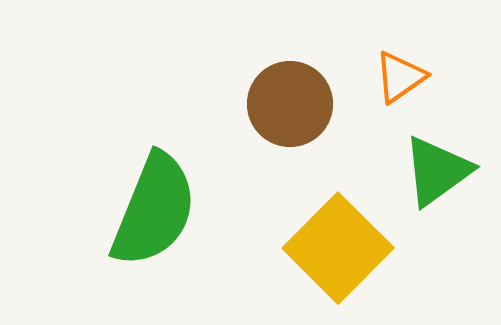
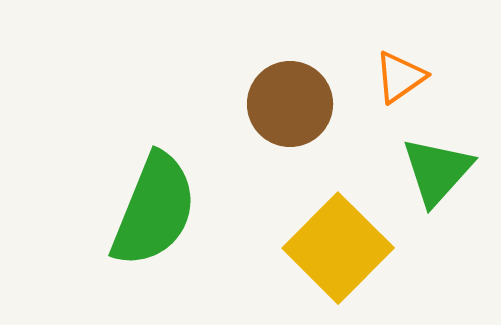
green triangle: rotated 12 degrees counterclockwise
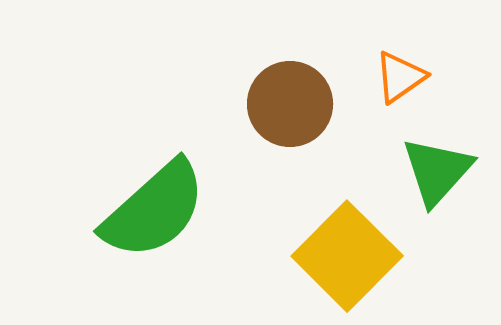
green semicircle: rotated 26 degrees clockwise
yellow square: moved 9 px right, 8 px down
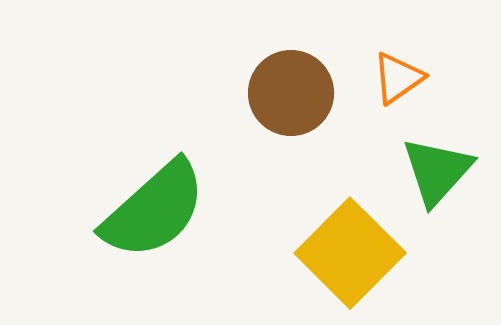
orange triangle: moved 2 px left, 1 px down
brown circle: moved 1 px right, 11 px up
yellow square: moved 3 px right, 3 px up
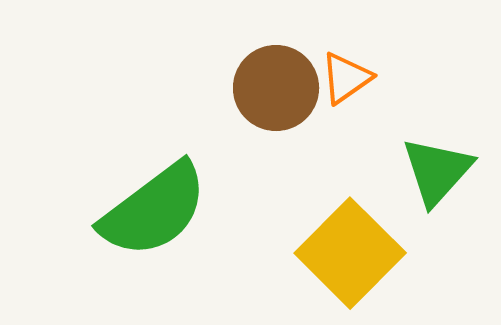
orange triangle: moved 52 px left
brown circle: moved 15 px left, 5 px up
green semicircle: rotated 5 degrees clockwise
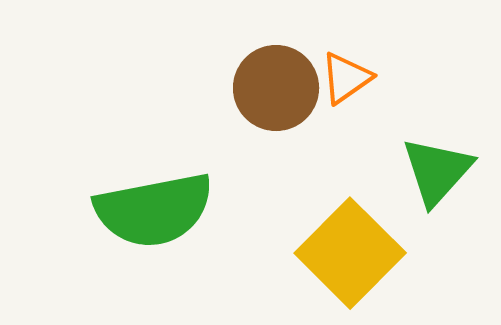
green semicircle: rotated 26 degrees clockwise
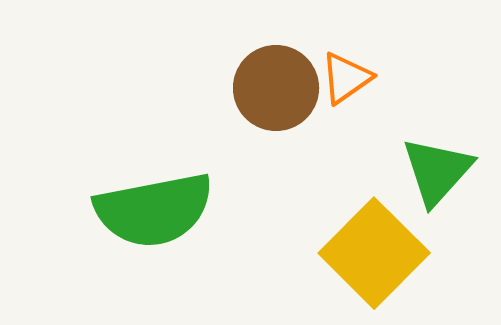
yellow square: moved 24 px right
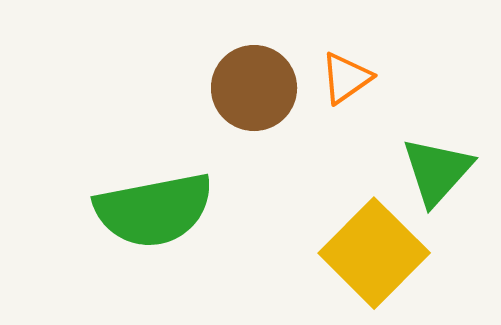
brown circle: moved 22 px left
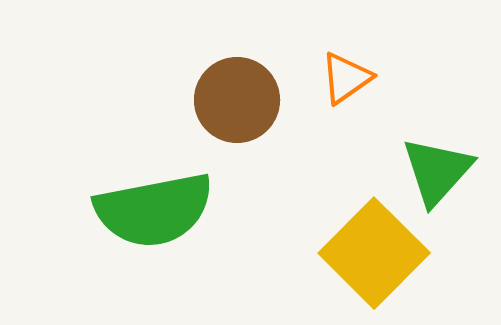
brown circle: moved 17 px left, 12 px down
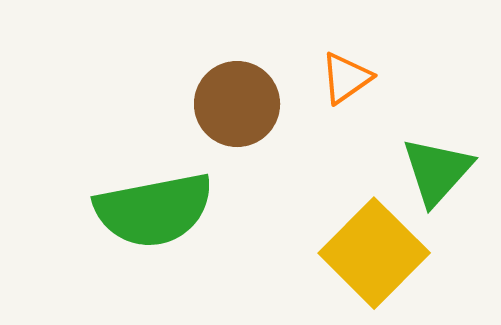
brown circle: moved 4 px down
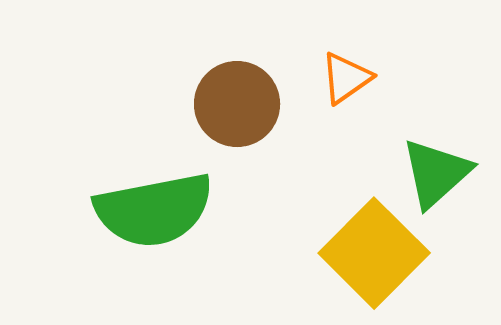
green triangle: moved 1 px left, 2 px down; rotated 6 degrees clockwise
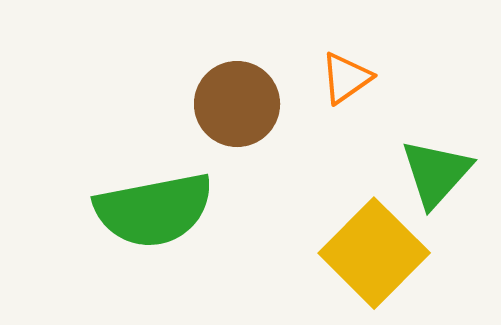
green triangle: rotated 6 degrees counterclockwise
